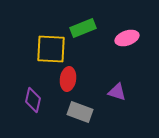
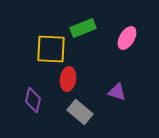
pink ellipse: rotated 40 degrees counterclockwise
gray rectangle: rotated 20 degrees clockwise
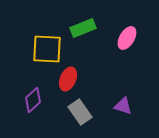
yellow square: moved 4 px left
red ellipse: rotated 15 degrees clockwise
purple triangle: moved 6 px right, 14 px down
purple diamond: rotated 35 degrees clockwise
gray rectangle: rotated 15 degrees clockwise
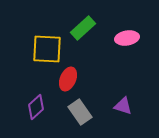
green rectangle: rotated 20 degrees counterclockwise
pink ellipse: rotated 50 degrees clockwise
purple diamond: moved 3 px right, 7 px down
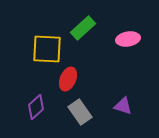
pink ellipse: moved 1 px right, 1 px down
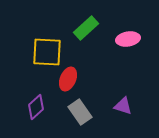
green rectangle: moved 3 px right
yellow square: moved 3 px down
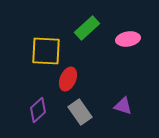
green rectangle: moved 1 px right
yellow square: moved 1 px left, 1 px up
purple diamond: moved 2 px right, 3 px down
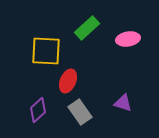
red ellipse: moved 2 px down
purple triangle: moved 3 px up
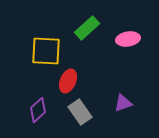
purple triangle: rotated 36 degrees counterclockwise
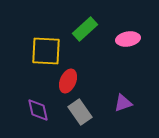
green rectangle: moved 2 px left, 1 px down
purple diamond: rotated 60 degrees counterclockwise
